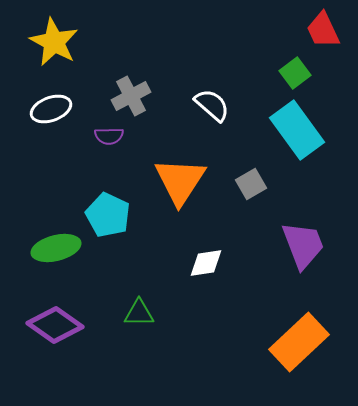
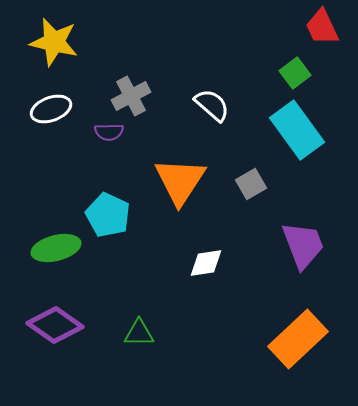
red trapezoid: moved 1 px left, 3 px up
yellow star: rotated 15 degrees counterclockwise
purple semicircle: moved 4 px up
green triangle: moved 20 px down
orange rectangle: moved 1 px left, 3 px up
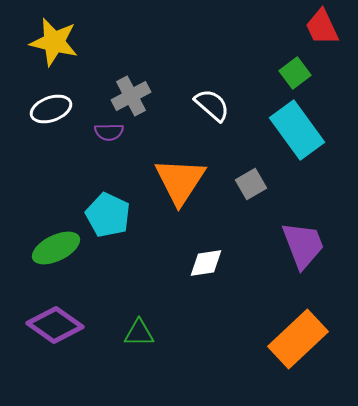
green ellipse: rotated 12 degrees counterclockwise
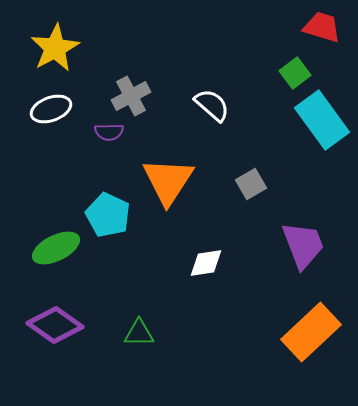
red trapezoid: rotated 132 degrees clockwise
yellow star: moved 1 px right, 6 px down; rotated 30 degrees clockwise
cyan rectangle: moved 25 px right, 10 px up
orange triangle: moved 12 px left
orange rectangle: moved 13 px right, 7 px up
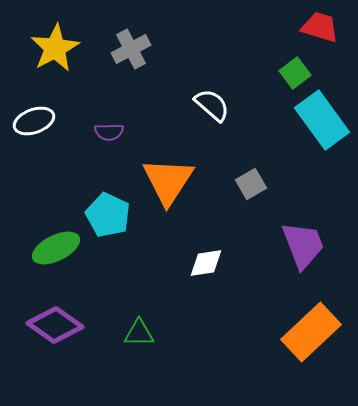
red trapezoid: moved 2 px left
gray cross: moved 47 px up
white ellipse: moved 17 px left, 12 px down
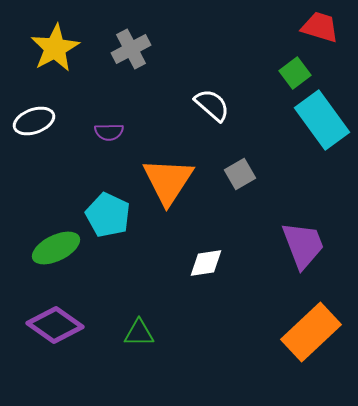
gray square: moved 11 px left, 10 px up
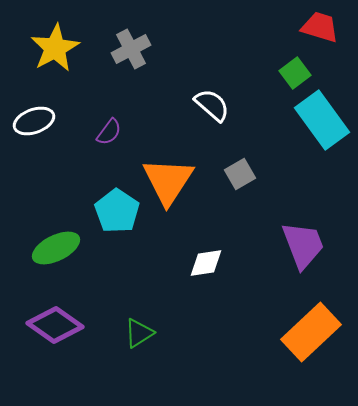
purple semicircle: rotated 52 degrees counterclockwise
cyan pentagon: moved 9 px right, 4 px up; rotated 9 degrees clockwise
green triangle: rotated 32 degrees counterclockwise
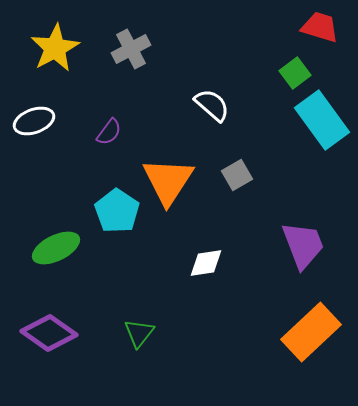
gray square: moved 3 px left, 1 px down
purple diamond: moved 6 px left, 8 px down
green triangle: rotated 20 degrees counterclockwise
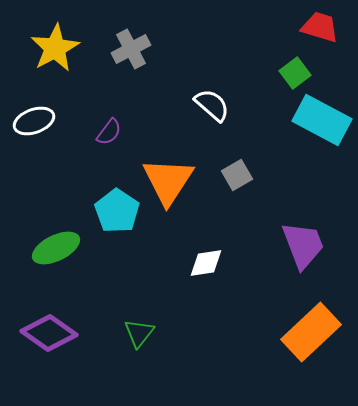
cyan rectangle: rotated 26 degrees counterclockwise
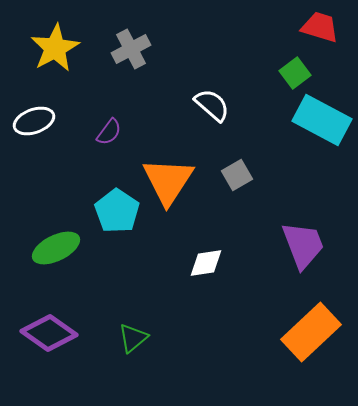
green triangle: moved 6 px left, 5 px down; rotated 12 degrees clockwise
